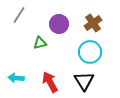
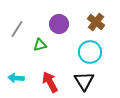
gray line: moved 2 px left, 14 px down
brown cross: moved 3 px right, 1 px up; rotated 18 degrees counterclockwise
green triangle: moved 2 px down
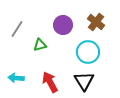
purple circle: moved 4 px right, 1 px down
cyan circle: moved 2 px left
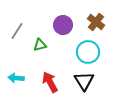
gray line: moved 2 px down
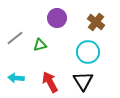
purple circle: moved 6 px left, 7 px up
gray line: moved 2 px left, 7 px down; rotated 18 degrees clockwise
black triangle: moved 1 px left
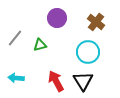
gray line: rotated 12 degrees counterclockwise
red arrow: moved 6 px right, 1 px up
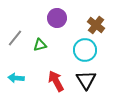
brown cross: moved 3 px down
cyan circle: moved 3 px left, 2 px up
black triangle: moved 3 px right, 1 px up
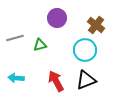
gray line: rotated 36 degrees clockwise
black triangle: rotated 40 degrees clockwise
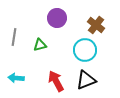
gray line: moved 1 px left, 1 px up; rotated 66 degrees counterclockwise
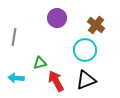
green triangle: moved 18 px down
